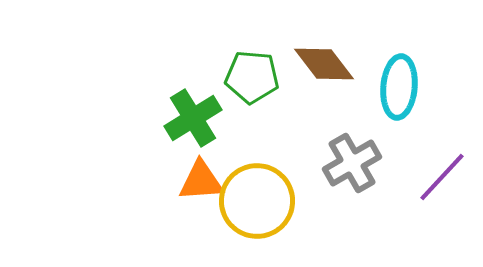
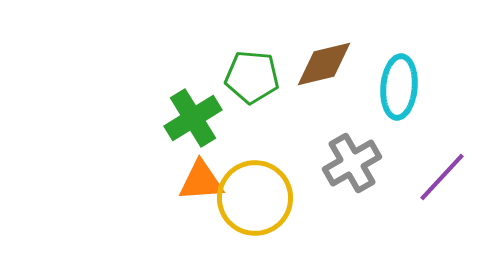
brown diamond: rotated 66 degrees counterclockwise
yellow circle: moved 2 px left, 3 px up
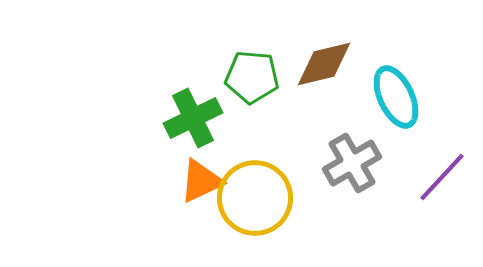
cyan ellipse: moved 3 px left, 10 px down; rotated 30 degrees counterclockwise
green cross: rotated 6 degrees clockwise
orange triangle: rotated 21 degrees counterclockwise
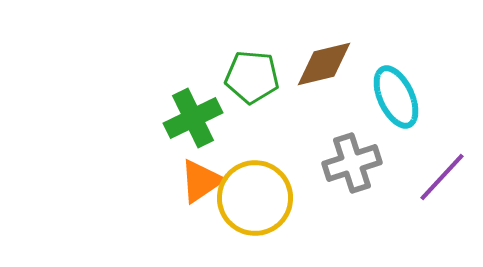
gray cross: rotated 12 degrees clockwise
orange triangle: rotated 9 degrees counterclockwise
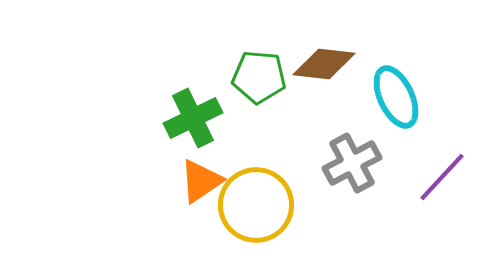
brown diamond: rotated 20 degrees clockwise
green pentagon: moved 7 px right
gray cross: rotated 10 degrees counterclockwise
yellow circle: moved 1 px right, 7 px down
